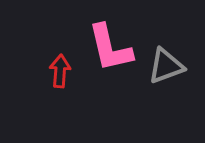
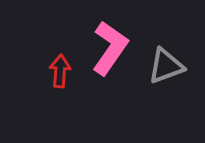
pink L-shape: rotated 132 degrees counterclockwise
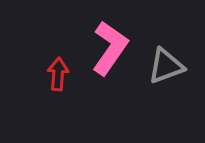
red arrow: moved 2 px left, 3 px down
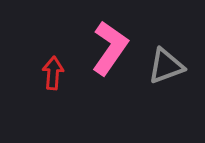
red arrow: moved 5 px left, 1 px up
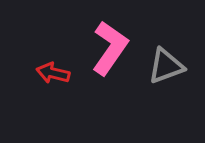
red arrow: rotated 80 degrees counterclockwise
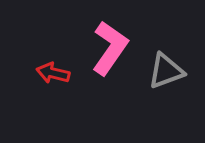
gray triangle: moved 5 px down
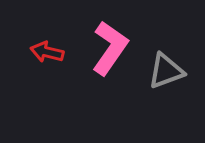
red arrow: moved 6 px left, 21 px up
